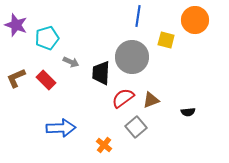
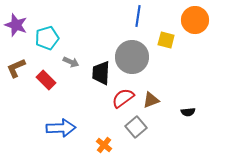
brown L-shape: moved 10 px up
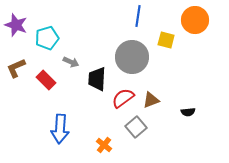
black trapezoid: moved 4 px left, 6 px down
blue arrow: moved 1 px left, 1 px down; rotated 96 degrees clockwise
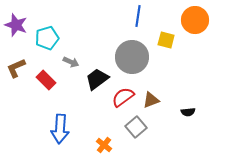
black trapezoid: rotated 50 degrees clockwise
red semicircle: moved 1 px up
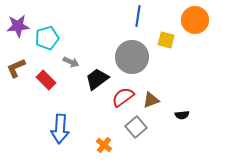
purple star: moved 2 px right, 1 px down; rotated 25 degrees counterclockwise
black semicircle: moved 6 px left, 3 px down
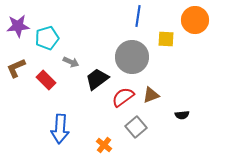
yellow square: moved 1 px up; rotated 12 degrees counterclockwise
brown triangle: moved 5 px up
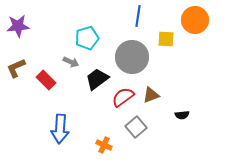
cyan pentagon: moved 40 px right
orange cross: rotated 14 degrees counterclockwise
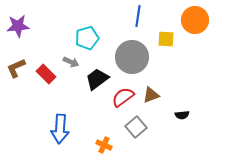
red rectangle: moved 6 px up
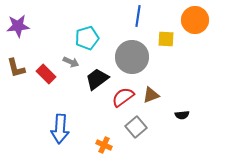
brown L-shape: rotated 80 degrees counterclockwise
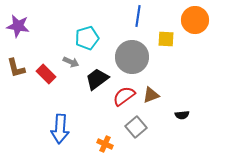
purple star: rotated 15 degrees clockwise
red semicircle: moved 1 px right, 1 px up
orange cross: moved 1 px right, 1 px up
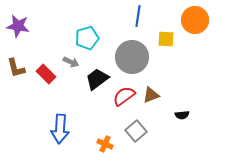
gray square: moved 4 px down
